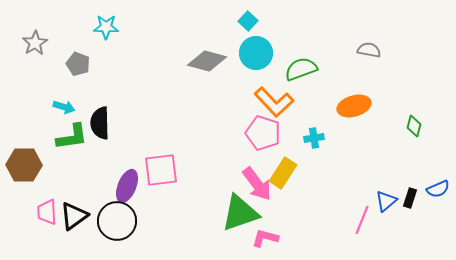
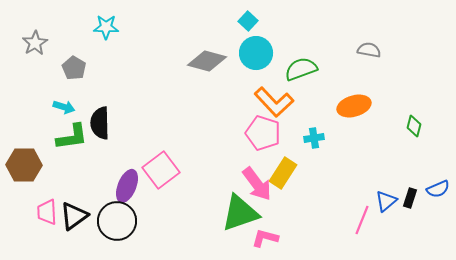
gray pentagon: moved 4 px left, 4 px down; rotated 10 degrees clockwise
pink square: rotated 30 degrees counterclockwise
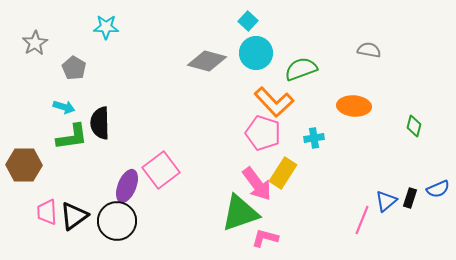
orange ellipse: rotated 20 degrees clockwise
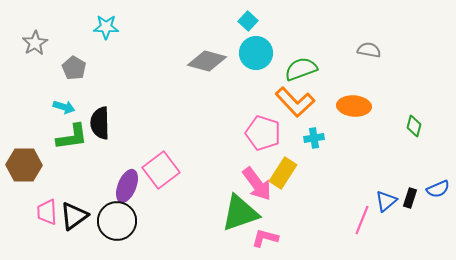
orange L-shape: moved 21 px right
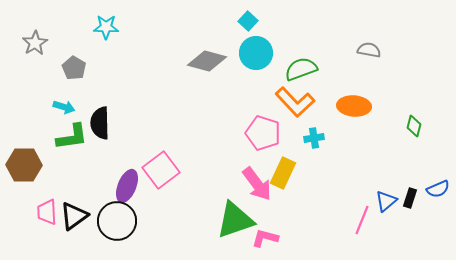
yellow rectangle: rotated 8 degrees counterclockwise
green triangle: moved 5 px left, 7 px down
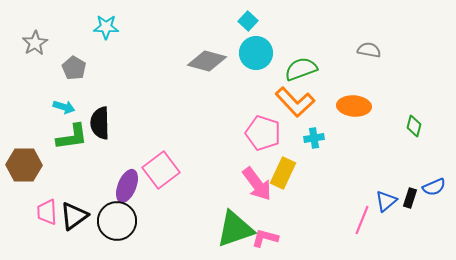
blue semicircle: moved 4 px left, 2 px up
green triangle: moved 9 px down
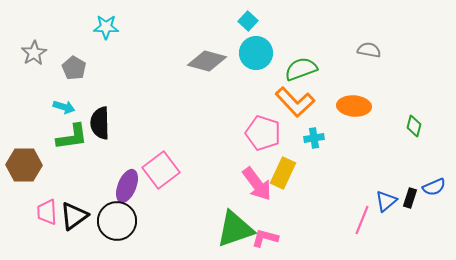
gray star: moved 1 px left, 10 px down
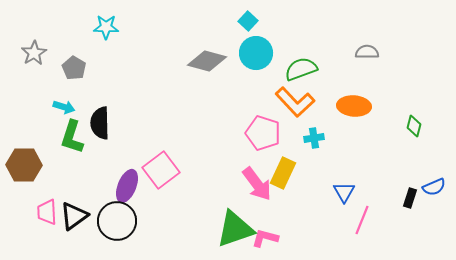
gray semicircle: moved 2 px left, 2 px down; rotated 10 degrees counterclockwise
green L-shape: rotated 116 degrees clockwise
blue triangle: moved 42 px left, 9 px up; rotated 20 degrees counterclockwise
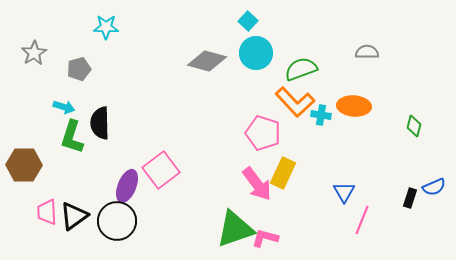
gray pentagon: moved 5 px right, 1 px down; rotated 25 degrees clockwise
cyan cross: moved 7 px right, 23 px up; rotated 18 degrees clockwise
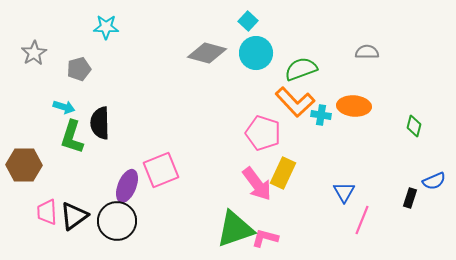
gray diamond: moved 8 px up
pink square: rotated 15 degrees clockwise
blue semicircle: moved 6 px up
